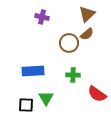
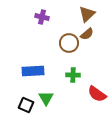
black square: rotated 21 degrees clockwise
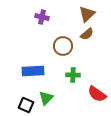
brown circle: moved 6 px left, 3 px down
green triangle: rotated 14 degrees clockwise
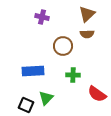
brown semicircle: rotated 40 degrees clockwise
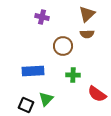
green triangle: moved 1 px down
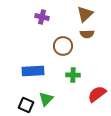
brown triangle: moved 2 px left
red semicircle: rotated 108 degrees clockwise
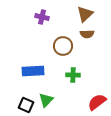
red semicircle: moved 8 px down
green triangle: moved 1 px down
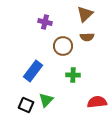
purple cross: moved 3 px right, 5 px down
brown semicircle: moved 3 px down
blue rectangle: rotated 50 degrees counterclockwise
red semicircle: rotated 30 degrees clockwise
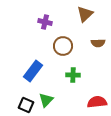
brown semicircle: moved 11 px right, 6 px down
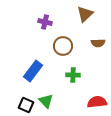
green triangle: moved 1 px down; rotated 28 degrees counterclockwise
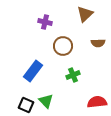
green cross: rotated 24 degrees counterclockwise
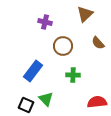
brown semicircle: rotated 48 degrees clockwise
green cross: rotated 24 degrees clockwise
green triangle: moved 2 px up
